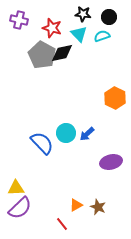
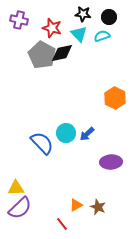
purple ellipse: rotated 10 degrees clockwise
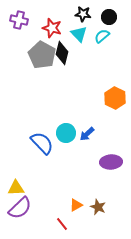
cyan semicircle: rotated 21 degrees counterclockwise
black diamond: rotated 65 degrees counterclockwise
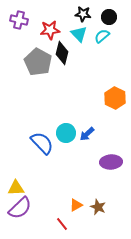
red star: moved 2 px left, 2 px down; rotated 24 degrees counterclockwise
gray pentagon: moved 4 px left, 7 px down
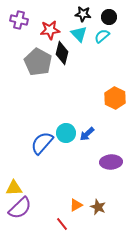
blue semicircle: rotated 95 degrees counterclockwise
yellow triangle: moved 2 px left
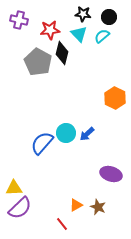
purple ellipse: moved 12 px down; rotated 20 degrees clockwise
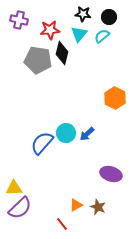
cyan triangle: rotated 24 degrees clockwise
gray pentagon: moved 2 px up; rotated 20 degrees counterclockwise
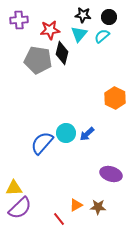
black star: moved 1 px down
purple cross: rotated 18 degrees counterclockwise
brown star: rotated 21 degrees counterclockwise
red line: moved 3 px left, 5 px up
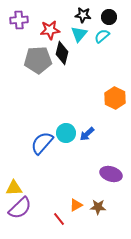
gray pentagon: rotated 12 degrees counterclockwise
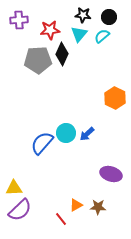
black diamond: moved 1 px down; rotated 10 degrees clockwise
purple semicircle: moved 2 px down
red line: moved 2 px right
